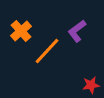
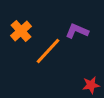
purple L-shape: rotated 60 degrees clockwise
orange line: moved 1 px right
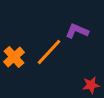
orange cross: moved 7 px left, 26 px down
orange line: moved 1 px right, 1 px down
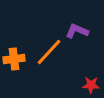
orange cross: moved 2 px down; rotated 35 degrees clockwise
red star: rotated 12 degrees clockwise
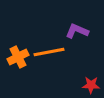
orange line: rotated 36 degrees clockwise
orange cross: moved 4 px right, 2 px up; rotated 20 degrees counterclockwise
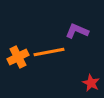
red star: moved 2 px up; rotated 24 degrees clockwise
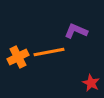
purple L-shape: moved 1 px left
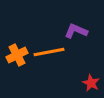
orange cross: moved 1 px left, 2 px up
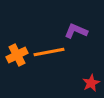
red star: rotated 18 degrees clockwise
